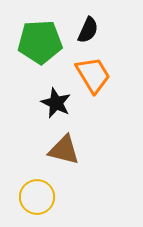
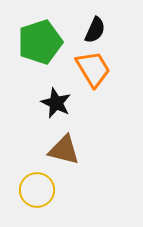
black semicircle: moved 7 px right
green pentagon: rotated 15 degrees counterclockwise
orange trapezoid: moved 6 px up
yellow circle: moved 7 px up
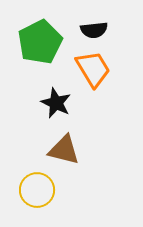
black semicircle: moved 1 px left; rotated 60 degrees clockwise
green pentagon: rotated 9 degrees counterclockwise
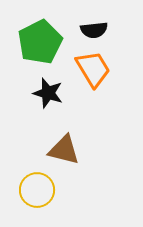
black star: moved 8 px left, 10 px up; rotated 8 degrees counterclockwise
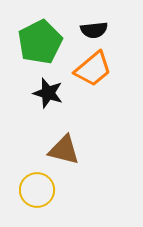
orange trapezoid: rotated 81 degrees clockwise
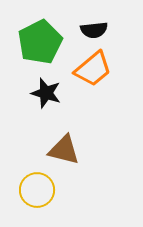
black star: moved 2 px left
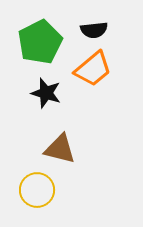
brown triangle: moved 4 px left, 1 px up
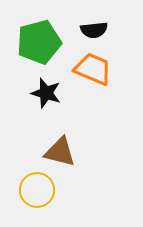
green pentagon: moved 1 px left; rotated 12 degrees clockwise
orange trapezoid: rotated 117 degrees counterclockwise
brown triangle: moved 3 px down
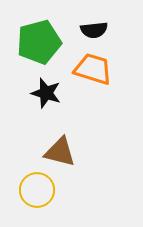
orange trapezoid: rotated 6 degrees counterclockwise
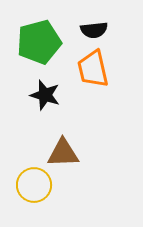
orange trapezoid: rotated 120 degrees counterclockwise
black star: moved 1 px left, 2 px down
brown triangle: moved 3 px right, 1 px down; rotated 16 degrees counterclockwise
yellow circle: moved 3 px left, 5 px up
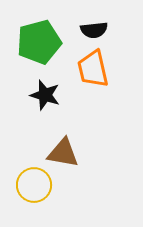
brown triangle: rotated 12 degrees clockwise
